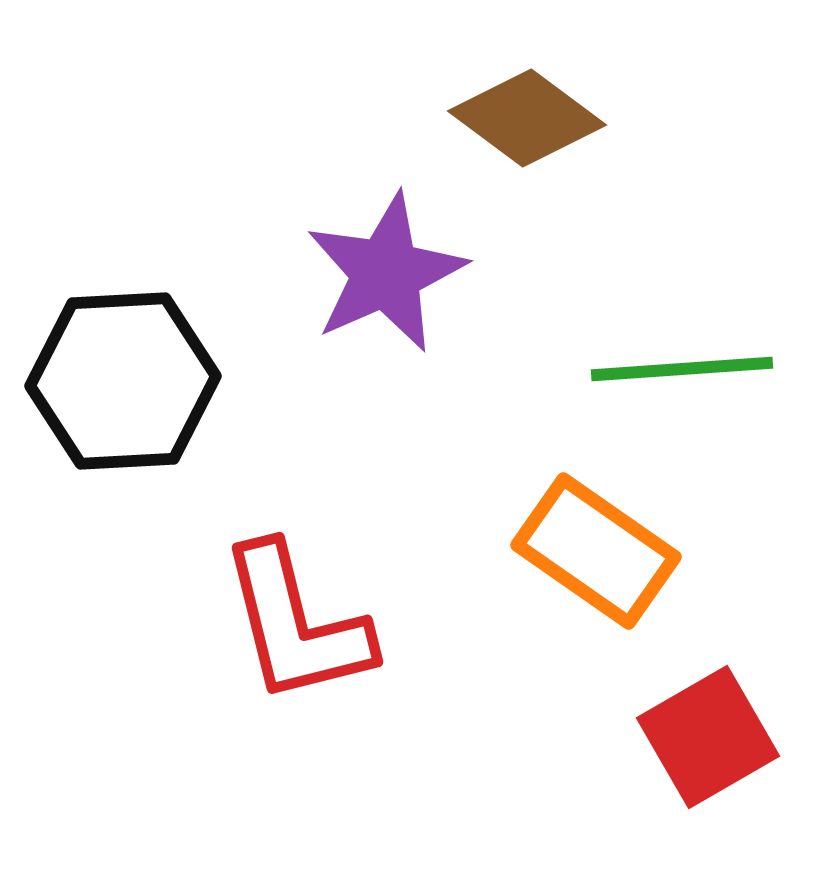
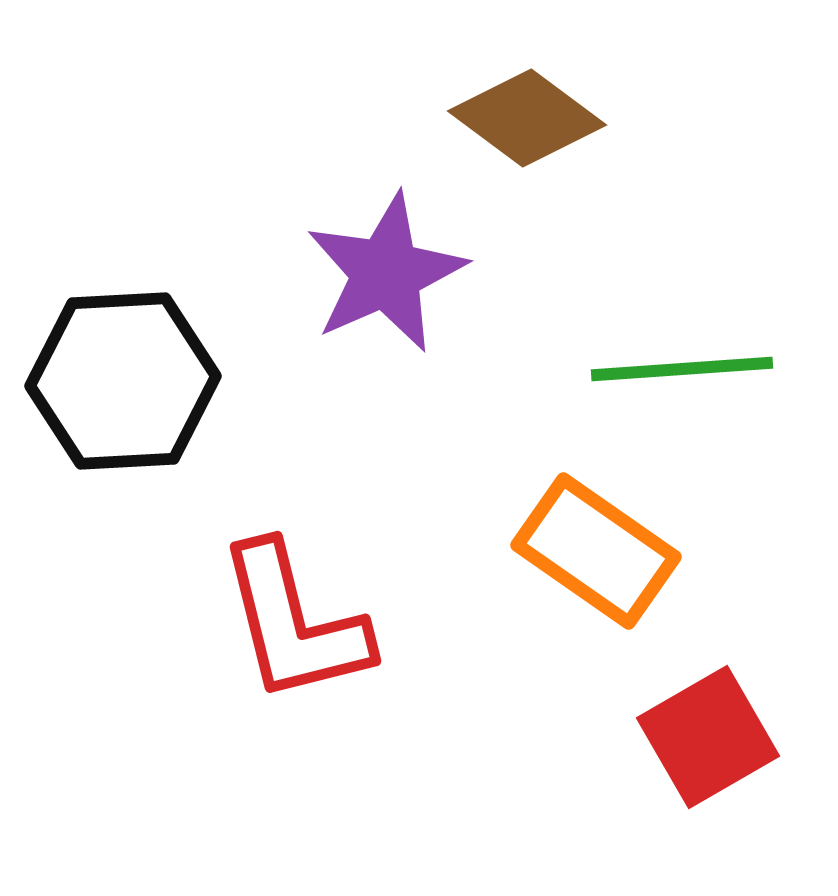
red L-shape: moved 2 px left, 1 px up
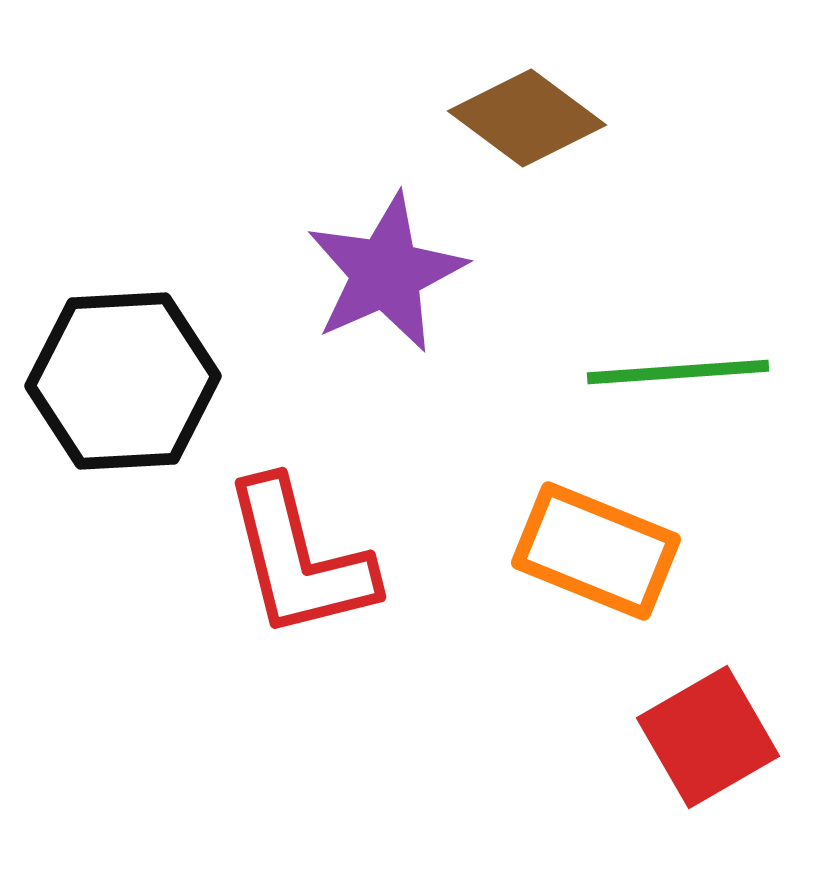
green line: moved 4 px left, 3 px down
orange rectangle: rotated 13 degrees counterclockwise
red L-shape: moved 5 px right, 64 px up
